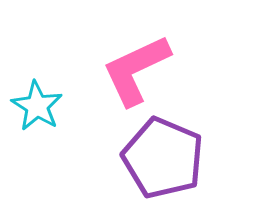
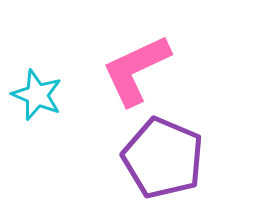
cyan star: moved 11 px up; rotated 9 degrees counterclockwise
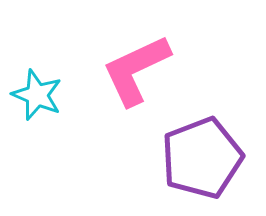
purple pentagon: moved 39 px right; rotated 28 degrees clockwise
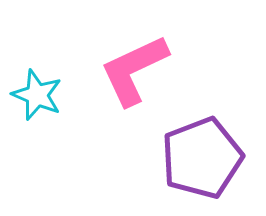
pink L-shape: moved 2 px left
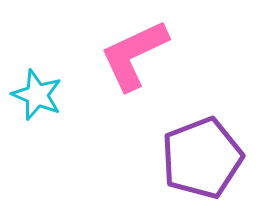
pink L-shape: moved 15 px up
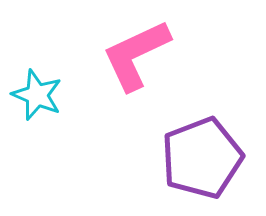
pink L-shape: moved 2 px right
